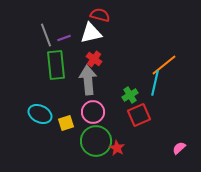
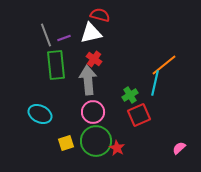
yellow square: moved 20 px down
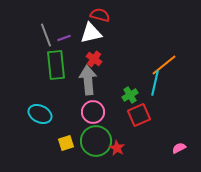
pink semicircle: rotated 16 degrees clockwise
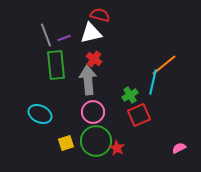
cyan line: moved 2 px left, 1 px up
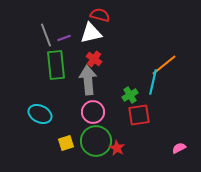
red square: rotated 15 degrees clockwise
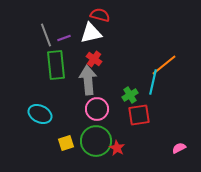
pink circle: moved 4 px right, 3 px up
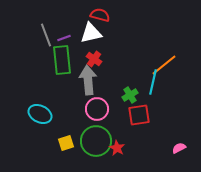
green rectangle: moved 6 px right, 5 px up
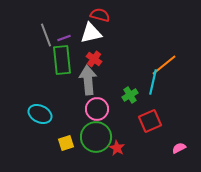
red square: moved 11 px right, 6 px down; rotated 15 degrees counterclockwise
green circle: moved 4 px up
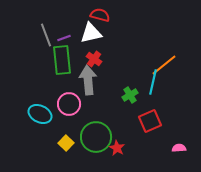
pink circle: moved 28 px left, 5 px up
yellow square: rotated 28 degrees counterclockwise
pink semicircle: rotated 24 degrees clockwise
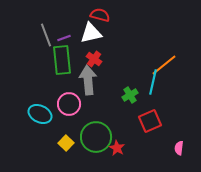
pink semicircle: rotated 80 degrees counterclockwise
